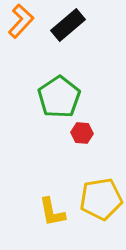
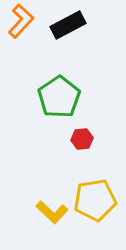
black rectangle: rotated 12 degrees clockwise
red hexagon: moved 6 px down; rotated 10 degrees counterclockwise
yellow pentagon: moved 6 px left, 1 px down
yellow L-shape: rotated 36 degrees counterclockwise
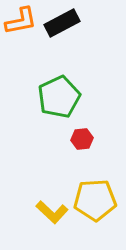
orange L-shape: rotated 36 degrees clockwise
black rectangle: moved 6 px left, 2 px up
green pentagon: rotated 9 degrees clockwise
yellow pentagon: rotated 6 degrees clockwise
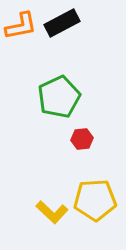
orange L-shape: moved 5 px down
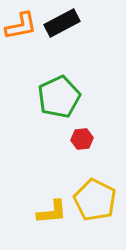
yellow pentagon: rotated 30 degrees clockwise
yellow L-shape: rotated 48 degrees counterclockwise
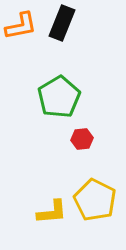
black rectangle: rotated 40 degrees counterclockwise
green pentagon: rotated 6 degrees counterclockwise
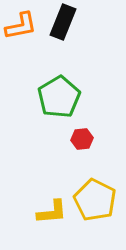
black rectangle: moved 1 px right, 1 px up
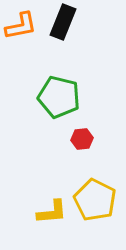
green pentagon: rotated 27 degrees counterclockwise
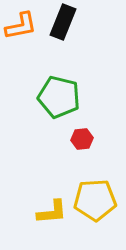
yellow pentagon: rotated 30 degrees counterclockwise
